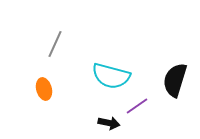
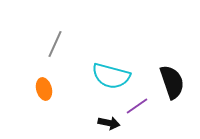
black semicircle: moved 3 px left, 2 px down; rotated 144 degrees clockwise
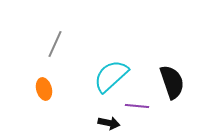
cyan semicircle: rotated 123 degrees clockwise
purple line: rotated 40 degrees clockwise
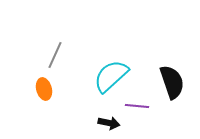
gray line: moved 11 px down
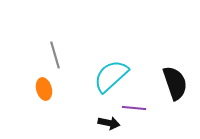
gray line: rotated 40 degrees counterclockwise
black semicircle: moved 3 px right, 1 px down
purple line: moved 3 px left, 2 px down
